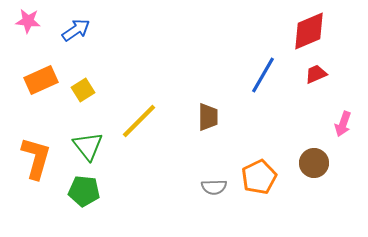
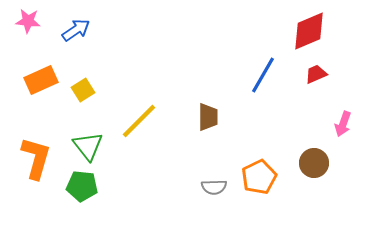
green pentagon: moved 2 px left, 5 px up
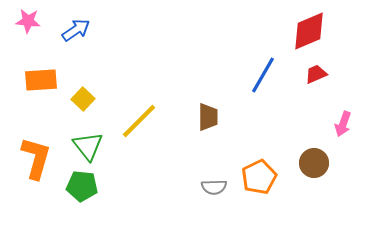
orange rectangle: rotated 20 degrees clockwise
yellow square: moved 9 px down; rotated 15 degrees counterclockwise
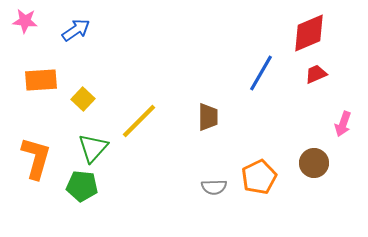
pink star: moved 3 px left
red diamond: moved 2 px down
blue line: moved 2 px left, 2 px up
green triangle: moved 5 px right, 2 px down; rotated 20 degrees clockwise
